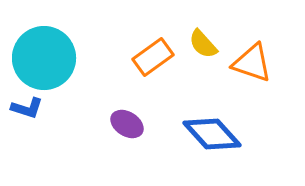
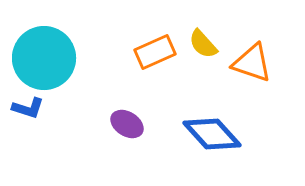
orange rectangle: moved 2 px right, 5 px up; rotated 12 degrees clockwise
blue L-shape: moved 1 px right
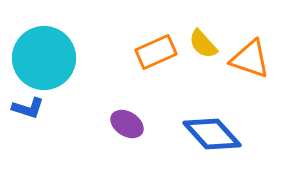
orange rectangle: moved 1 px right
orange triangle: moved 2 px left, 4 px up
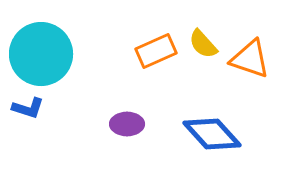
orange rectangle: moved 1 px up
cyan circle: moved 3 px left, 4 px up
purple ellipse: rotated 32 degrees counterclockwise
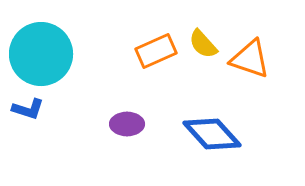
blue L-shape: moved 1 px down
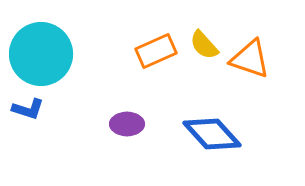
yellow semicircle: moved 1 px right, 1 px down
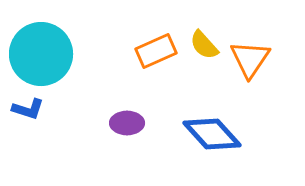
orange triangle: rotated 45 degrees clockwise
purple ellipse: moved 1 px up
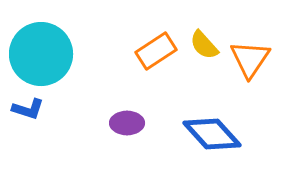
orange rectangle: rotated 9 degrees counterclockwise
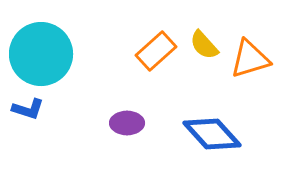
orange rectangle: rotated 9 degrees counterclockwise
orange triangle: rotated 39 degrees clockwise
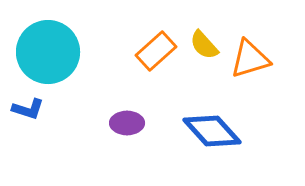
cyan circle: moved 7 px right, 2 px up
blue diamond: moved 3 px up
